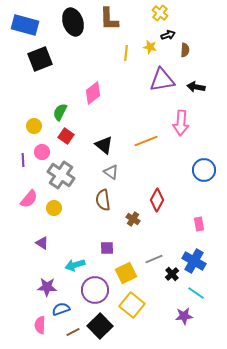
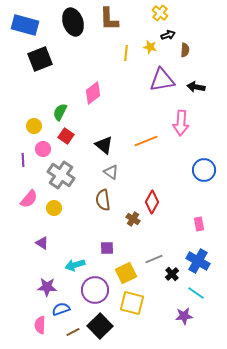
pink circle at (42, 152): moved 1 px right, 3 px up
red diamond at (157, 200): moved 5 px left, 2 px down
blue cross at (194, 261): moved 4 px right
yellow square at (132, 305): moved 2 px up; rotated 25 degrees counterclockwise
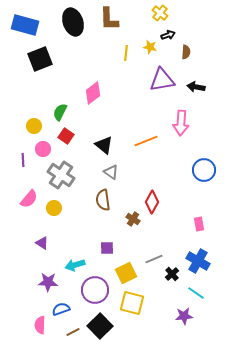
brown semicircle at (185, 50): moved 1 px right, 2 px down
purple star at (47, 287): moved 1 px right, 5 px up
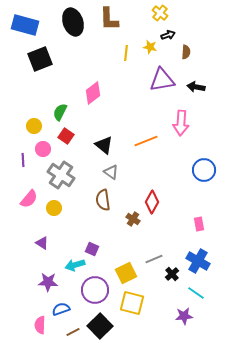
purple square at (107, 248): moved 15 px left, 1 px down; rotated 24 degrees clockwise
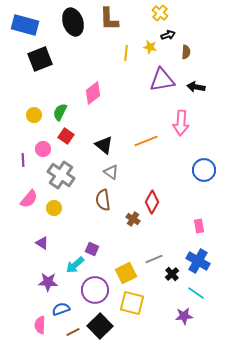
yellow circle at (34, 126): moved 11 px up
pink rectangle at (199, 224): moved 2 px down
cyan arrow at (75, 265): rotated 24 degrees counterclockwise
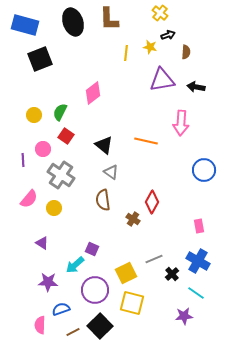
orange line at (146, 141): rotated 35 degrees clockwise
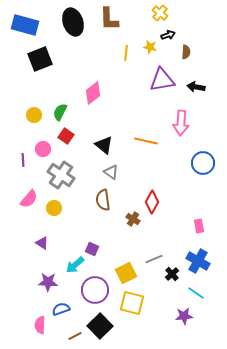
blue circle at (204, 170): moved 1 px left, 7 px up
brown line at (73, 332): moved 2 px right, 4 px down
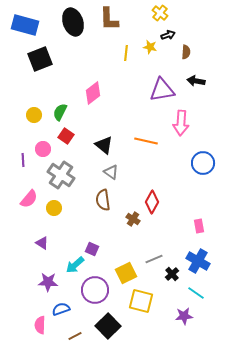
purple triangle at (162, 80): moved 10 px down
black arrow at (196, 87): moved 6 px up
yellow square at (132, 303): moved 9 px right, 2 px up
black square at (100, 326): moved 8 px right
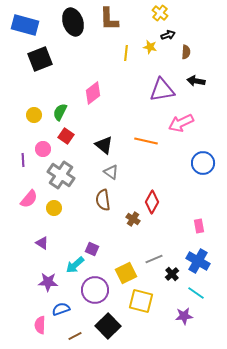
pink arrow at (181, 123): rotated 60 degrees clockwise
